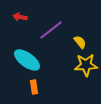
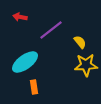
cyan ellipse: moved 2 px left, 2 px down; rotated 72 degrees counterclockwise
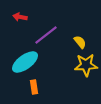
purple line: moved 5 px left, 5 px down
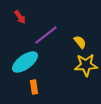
red arrow: rotated 136 degrees counterclockwise
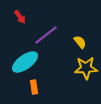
yellow star: moved 3 px down
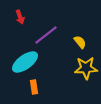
red arrow: rotated 16 degrees clockwise
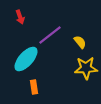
purple line: moved 4 px right
cyan ellipse: moved 1 px right, 3 px up; rotated 12 degrees counterclockwise
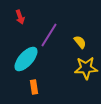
purple line: moved 1 px left; rotated 20 degrees counterclockwise
